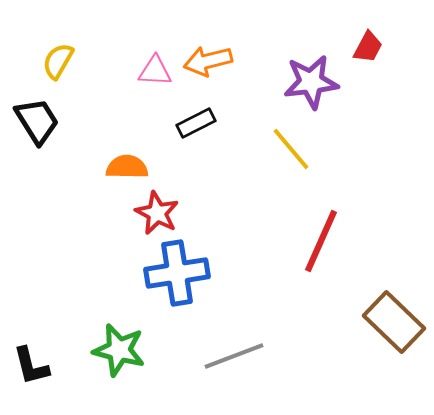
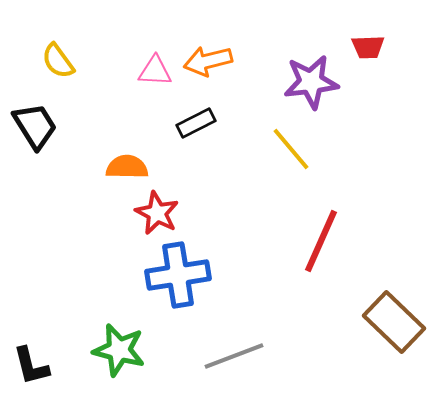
red trapezoid: rotated 60 degrees clockwise
yellow semicircle: rotated 66 degrees counterclockwise
black trapezoid: moved 2 px left, 5 px down
blue cross: moved 1 px right, 2 px down
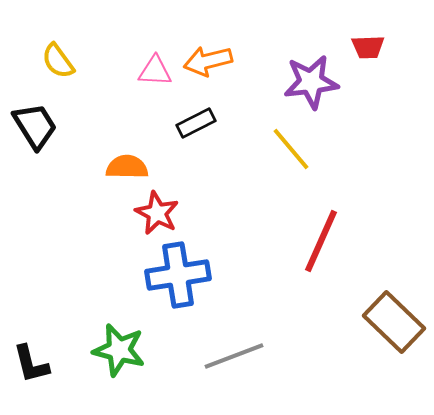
black L-shape: moved 2 px up
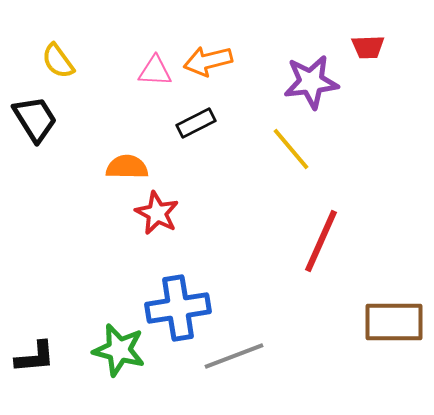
black trapezoid: moved 7 px up
blue cross: moved 33 px down
brown rectangle: rotated 44 degrees counterclockwise
black L-shape: moved 4 px right, 7 px up; rotated 81 degrees counterclockwise
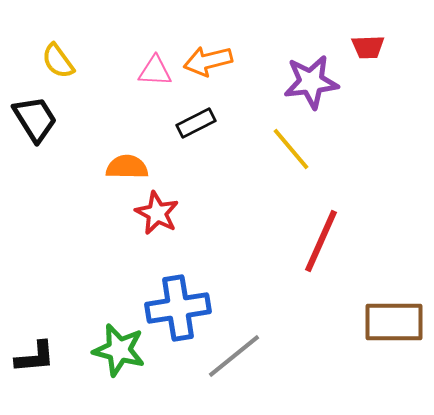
gray line: rotated 18 degrees counterclockwise
